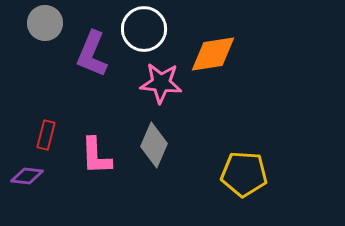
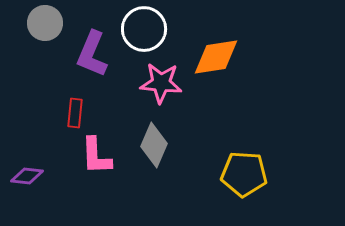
orange diamond: moved 3 px right, 3 px down
red rectangle: moved 29 px right, 22 px up; rotated 8 degrees counterclockwise
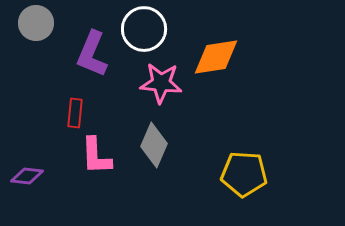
gray circle: moved 9 px left
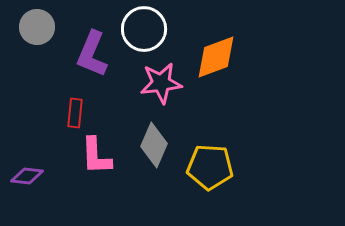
gray circle: moved 1 px right, 4 px down
orange diamond: rotated 12 degrees counterclockwise
pink star: rotated 12 degrees counterclockwise
yellow pentagon: moved 34 px left, 7 px up
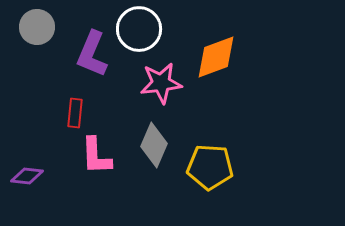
white circle: moved 5 px left
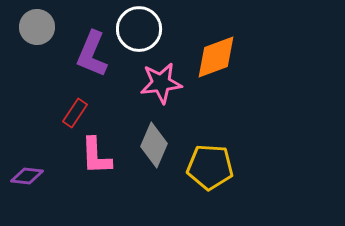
red rectangle: rotated 28 degrees clockwise
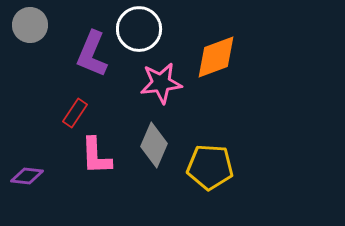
gray circle: moved 7 px left, 2 px up
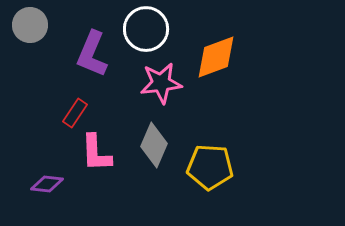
white circle: moved 7 px right
pink L-shape: moved 3 px up
purple diamond: moved 20 px right, 8 px down
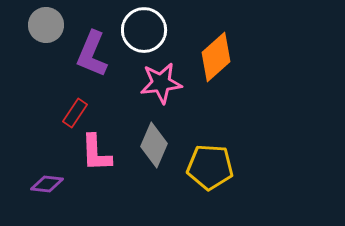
gray circle: moved 16 px right
white circle: moved 2 px left, 1 px down
orange diamond: rotated 21 degrees counterclockwise
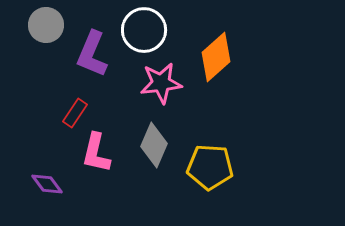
pink L-shape: rotated 15 degrees clockwise
purple diamond: rotated 48 degrees clockwise
